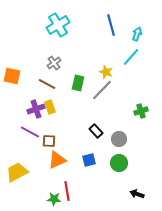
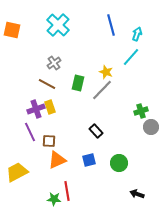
cyan cross: rotated 15 degrees counterclockwise
orange square: moved 46 px up
purple line: rotated 36 degrees clockwise
gray circle: moved 32 px right, 12 px up
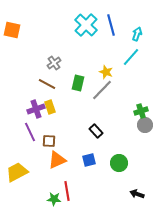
cyan cross: moved 28 px right
gray circle: moved 6 px left, 2 px up
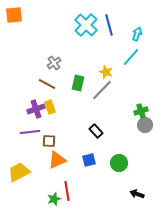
blue line: moved 2 px left
orange square: moved 2 px right, 15 px up; rotated 18 degrees counterclockwise
purple line: rotated 72 degrees counterclockwise
yellow trapezoid: moved 2 px right
green star: rotated 24 degrees counterclockwise
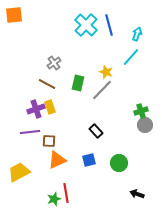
red line: moved 1 px left, 2 px down
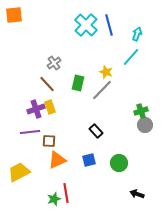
brown line: rotated 18 degrees clockwise
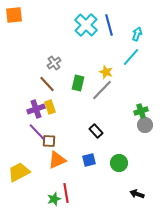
purple line: moved 7 px right; rotated 54 degrees clockwise
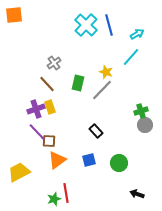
cyan arrow: rotated 40 degrees clockwise
orange triangle: rotated 12 degrees counterclockwise
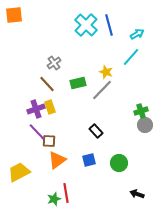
green rectangle: rotated 63 degrees clockwise
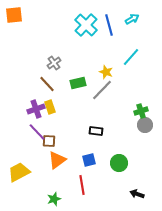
cyan arrow: moved 5 px left, 15 px up
black rectangle: rotated 40 degrees counterclockwise
red line: moved 16 px right, 8 px up
